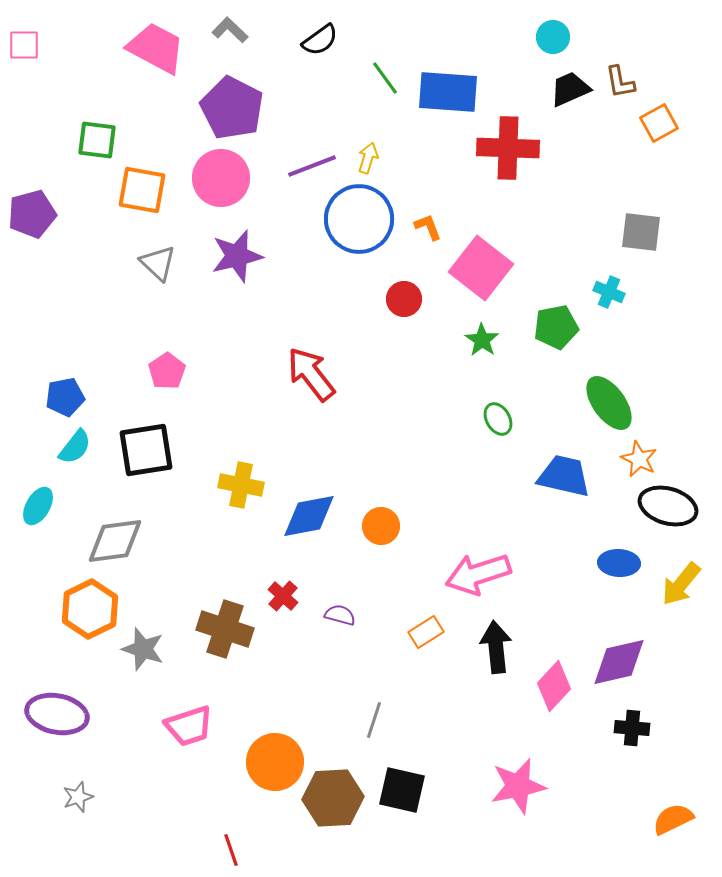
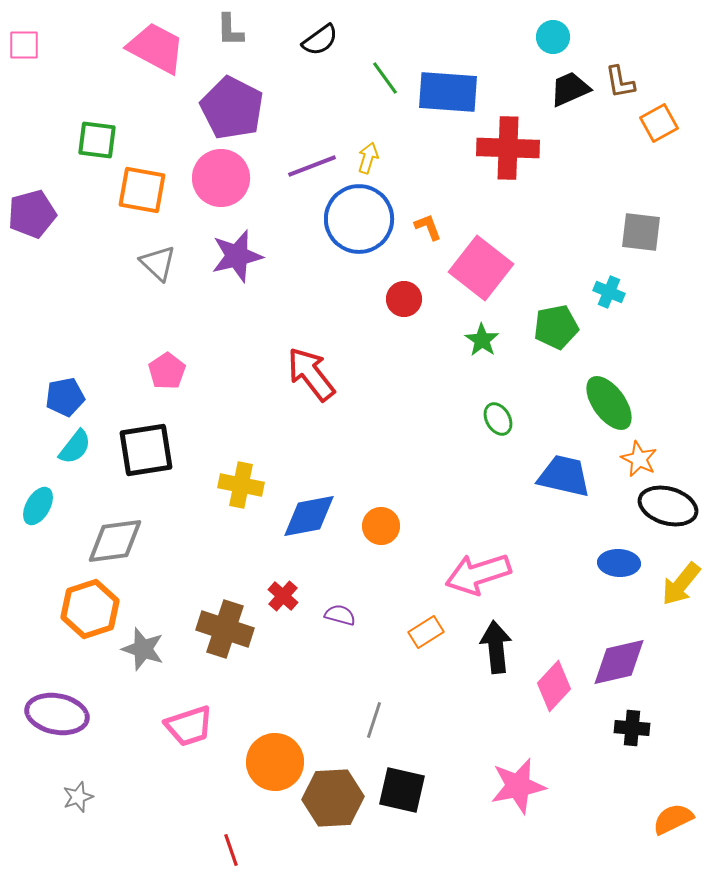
gray L-shape at (230, 30): rotated 135 degrees counterclockwise
orange hexagon at (90, 609): rotated 8 degrees clockwise
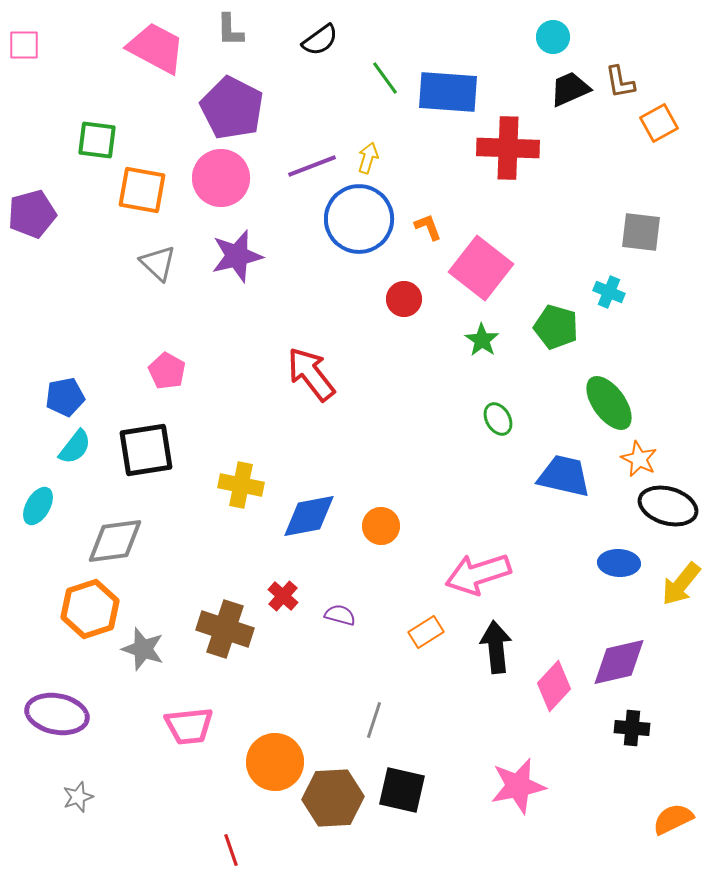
green pentagon at (556, 327): rotated 27 degrees clockwise
pink pentagon at (167, 371): rotated 9 degrees counterclockwise
pink trapezoid at (189, 726): rotated 12 degrees clockwise
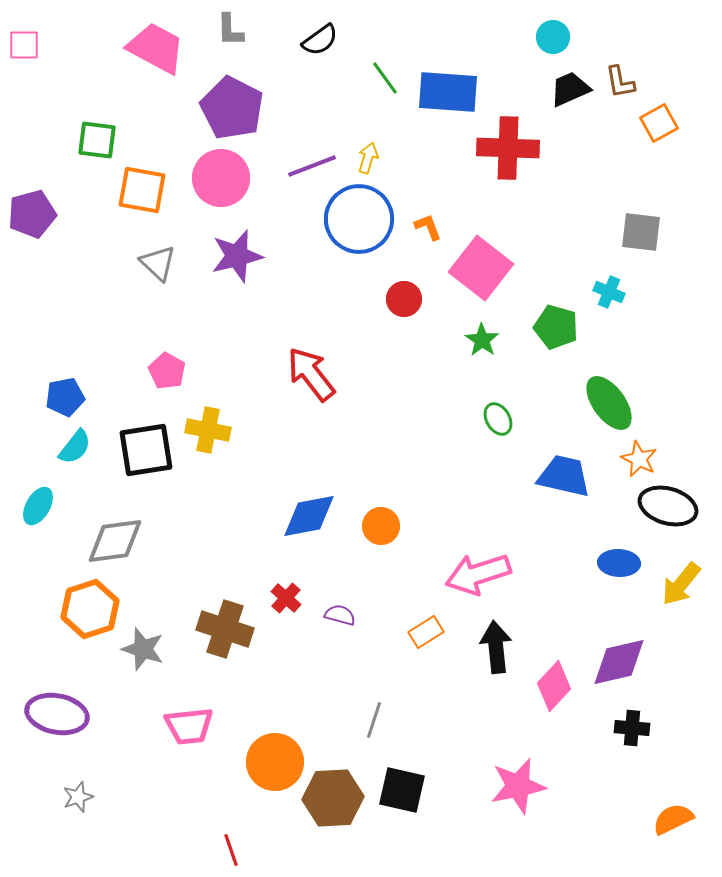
yellow cross at (241, 485): moved 33 px left, 55 px up
red cross at (283, 596): moved 3 px right, 2 px down
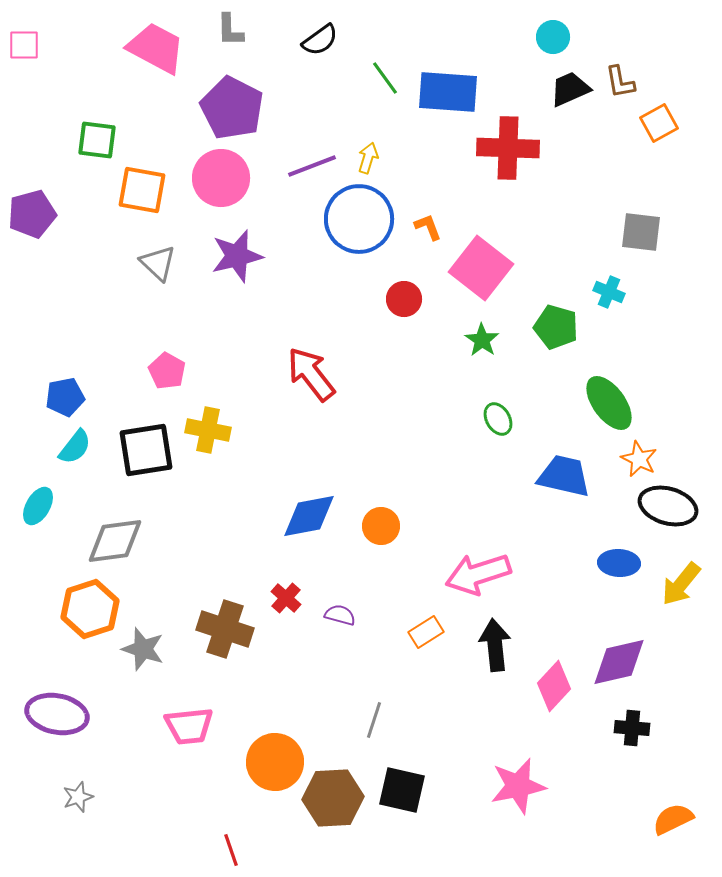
black arrow at (496, 647): moved 1 px left, 2 px up
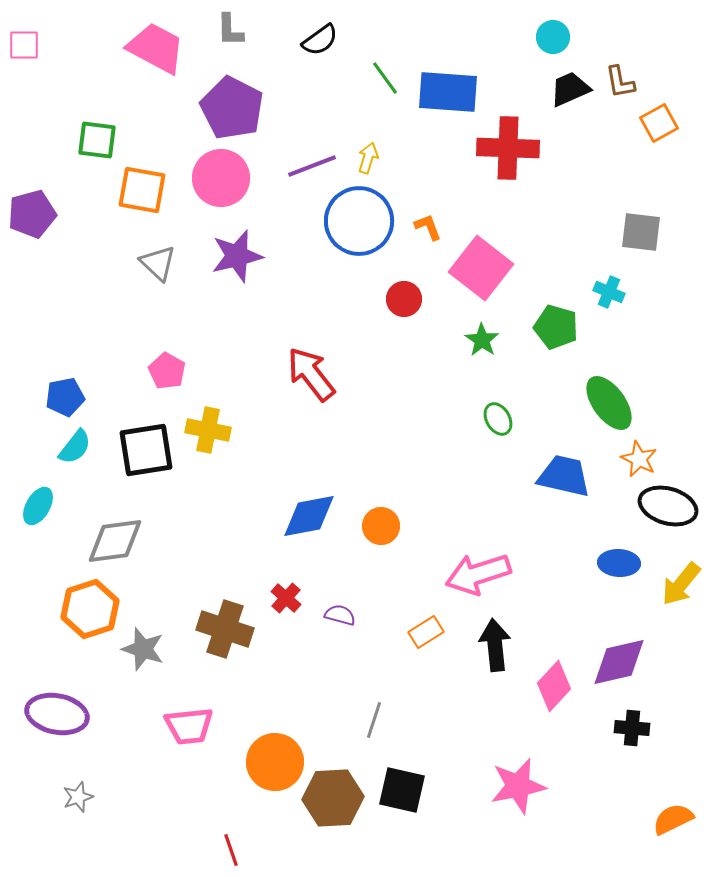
blue circle at (359, 219): moved 2 px down
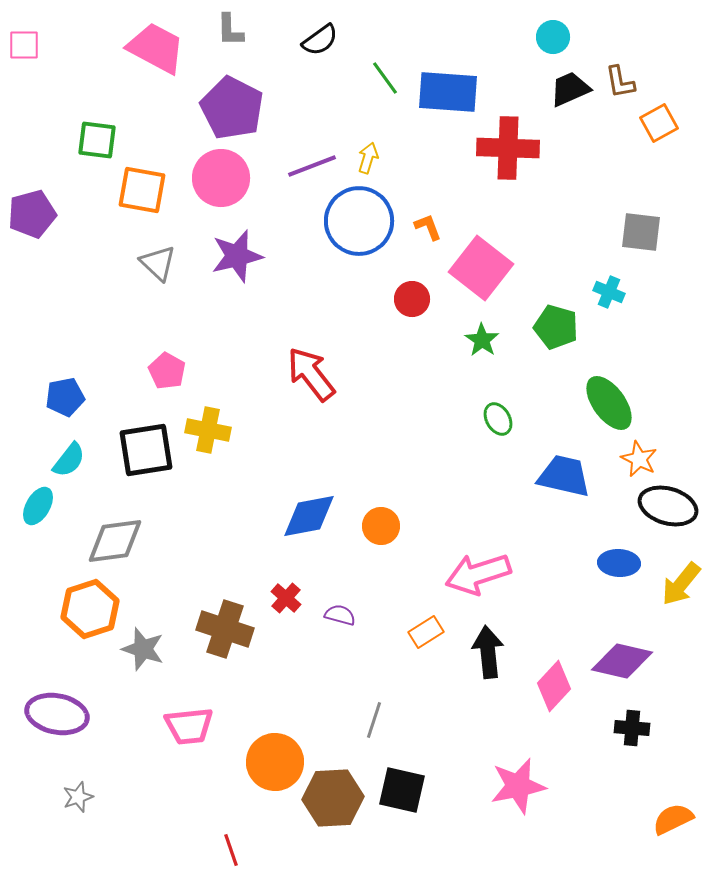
red circle at (404, 299): moved 8 px right
cyan semicircle at (75, 447): moved 6 px left, 13 px down
black arrow at (495, 645): moved 7 px left, 7 px down
purple diamond at (619, 662): moved 3 px right, 1 px up; rotated 26 degrees clockwise
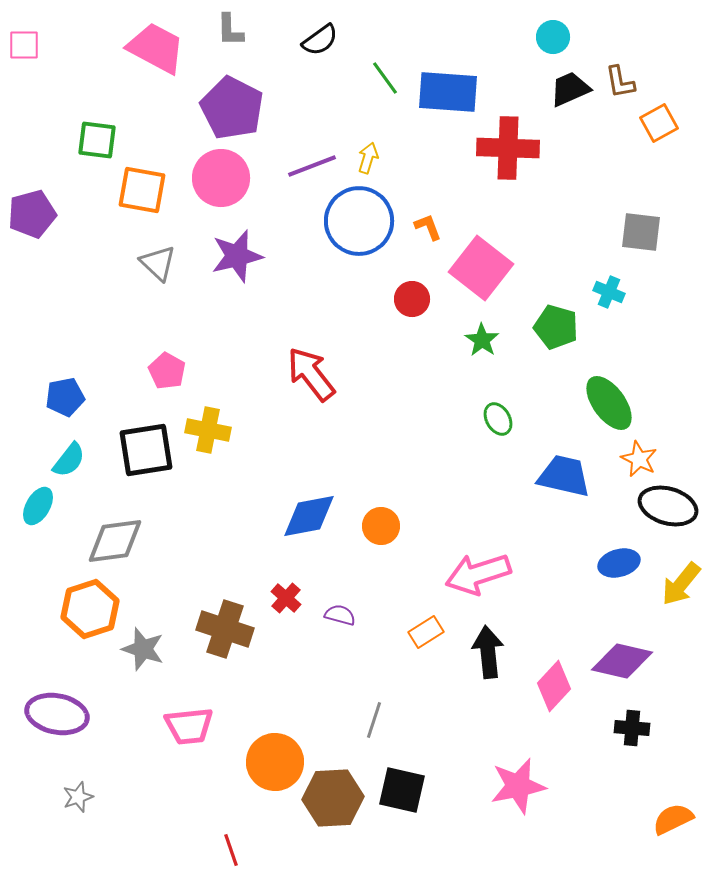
blue ellipse at (619, 563): rotated 18 degrees counterclockwise
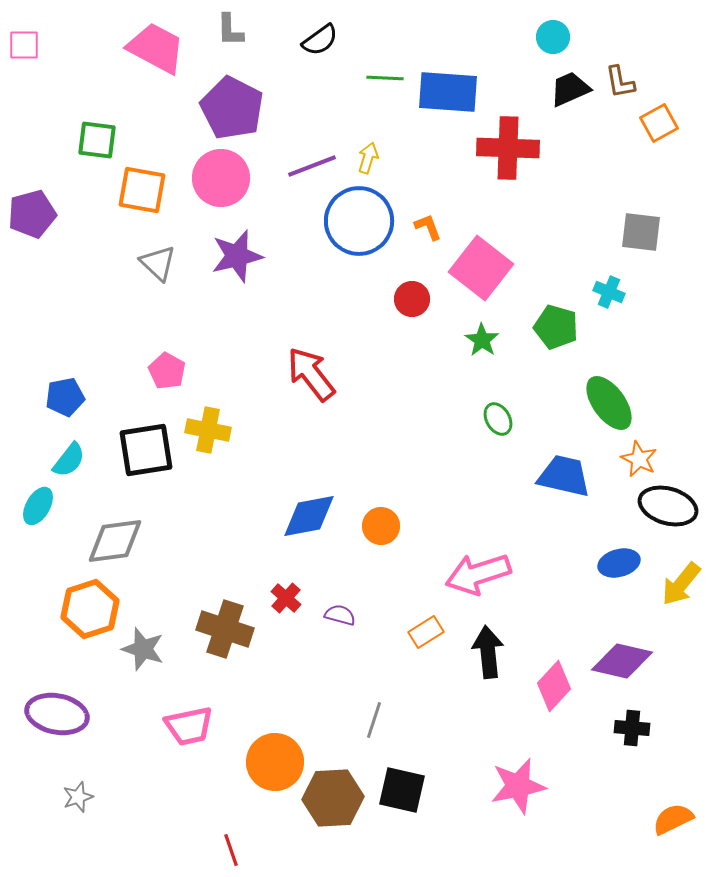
green line at (385, 78): rotated 51 degrees counterclockwise
pink trapezoid at (189, 726): rotated 6 degrees counterclockwise
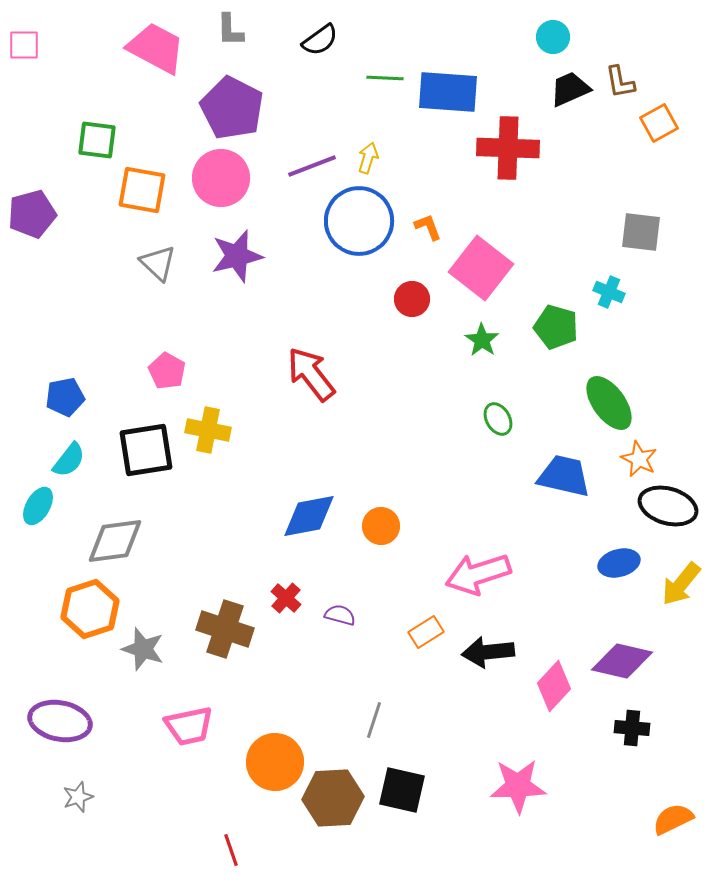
black arrow at (488, 652): rotated 90 degrees counterclockwise
purple ellipse at (57, 714): moved 3 px right, 7 px down
pink star at (518, 786): rotated 10 degrees clockwise
